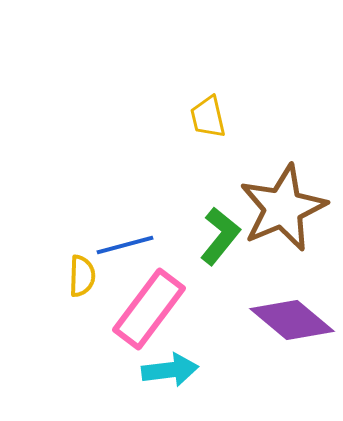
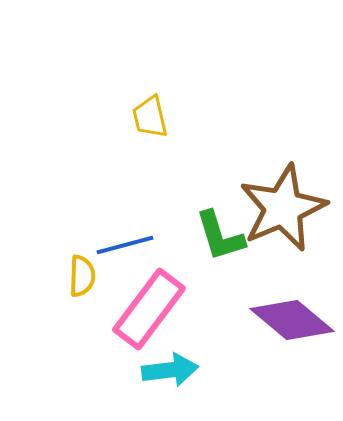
yellow trapezoid: moved 58 px left
green L-shape: rotated 124 degrees clockwise
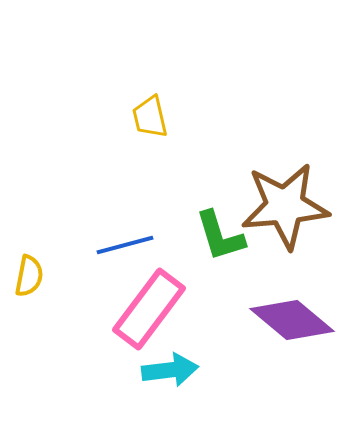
brown star: moved 2 px right, 2 px up; rotated 18 degrees clockwise
yellow semicircle: moved 53 px left; rotated 9 degrees clockwise
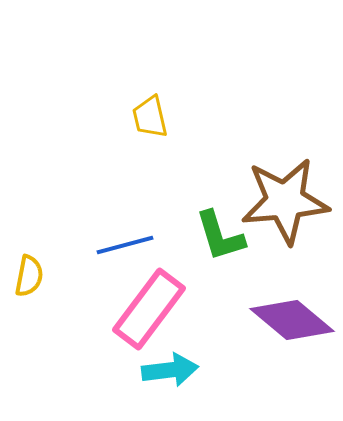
brown star: moved 5 px up
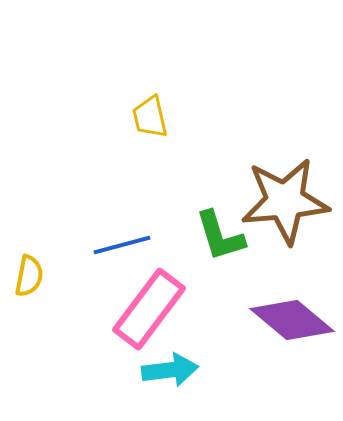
blue line: moved 3 px left
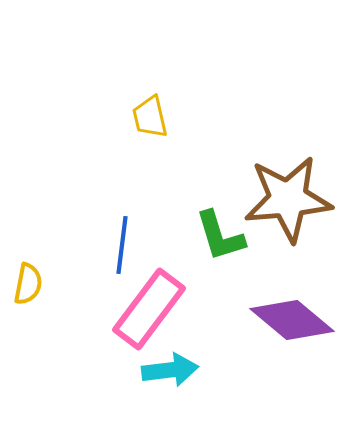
brown star: moved 3 px right, 2 px up
blue line: rotated 68 degrees counterclockwise
yellow semicircle: moved 1 px left, 8 px down
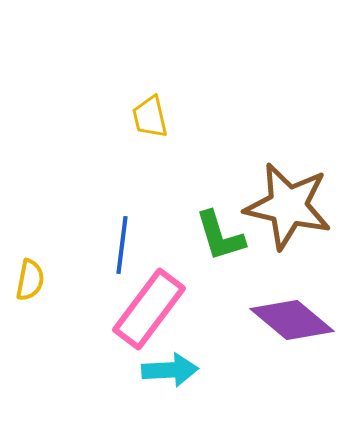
brown star: moved 7 px down; rotated 18 degrees clockwise
yellow semicircle: moved 2 px right, 4 px up
cyan arrow: rotated 4 degrees clockwise
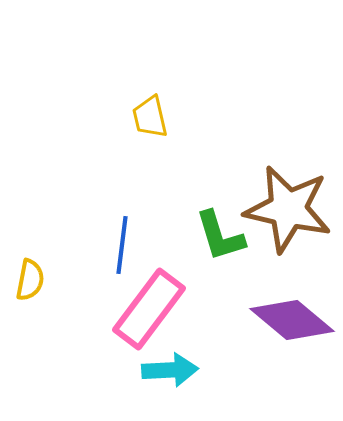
brown star: moved 3 px down
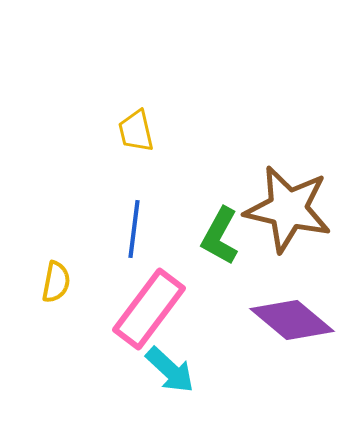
yellow trapezoid: moved 14 px left, 14 px down
green L-shape: rotated 46 degrees clockwise
blue line: moved 12 px right, 16 px up
yellow semicircle: moved 26 px right, 2 px down
cyan arrow: rotated 46 degrees clockwise
